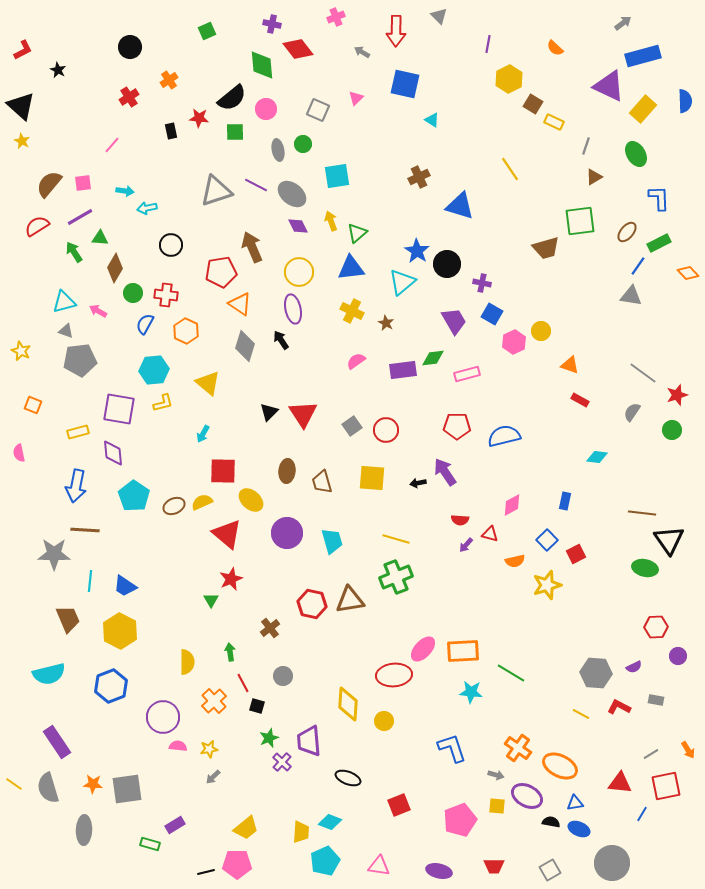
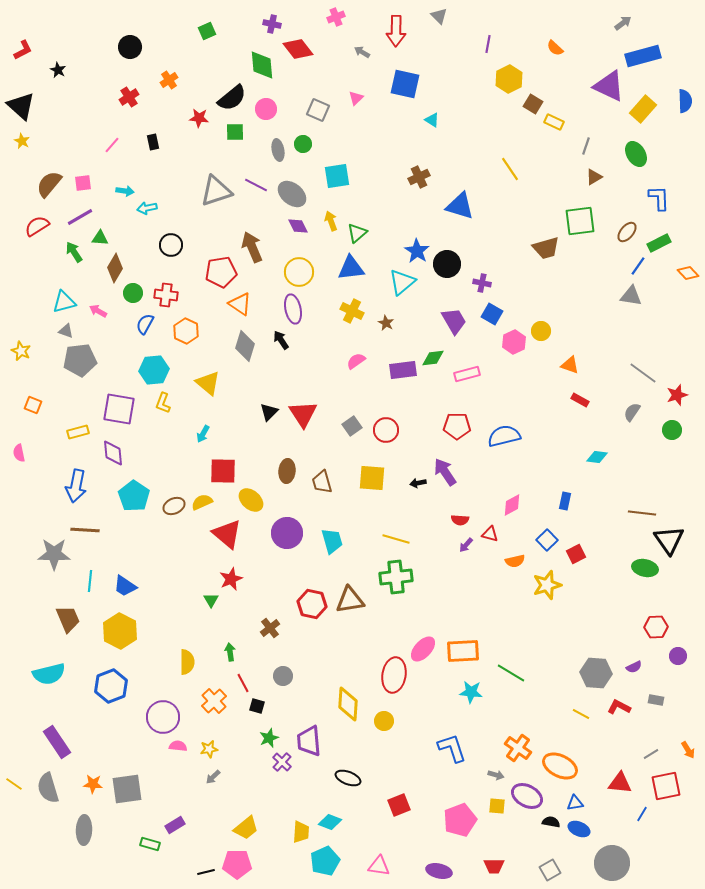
black rectangle at (171, 131): moved 18 px left, 11 px down
yellow L-shape at (163, 403): rotated 125 degrees clockwise
green cross at (396, 577): rotated 16 degrees clockwise
red ellipse at (394, 675): rotated 76 degrees counterclockwise
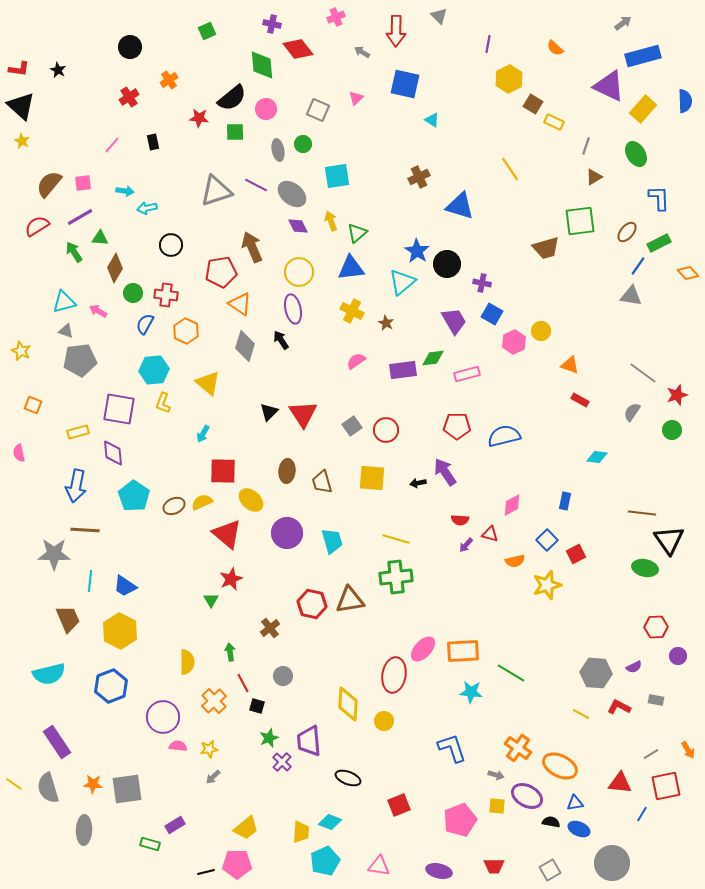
red L-shape at (23, 50): moved 4 px left, 19 px down; rotated 35 degrees clockwise
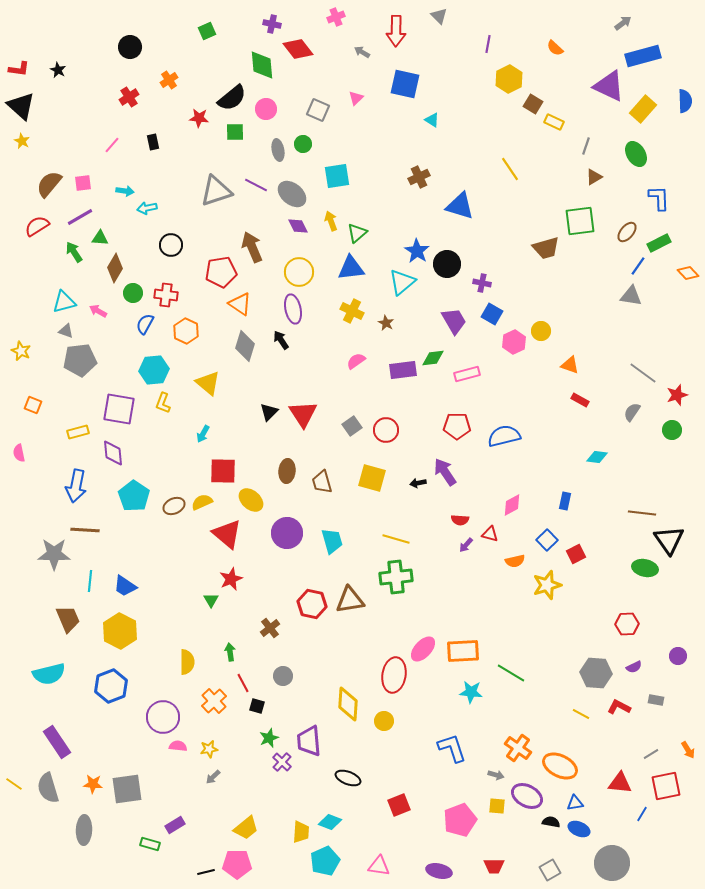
yellow square at (372, 478): rotated 12 degrees clockwise
red hexagon at (656, 627): moved 29 px left, 3 px up
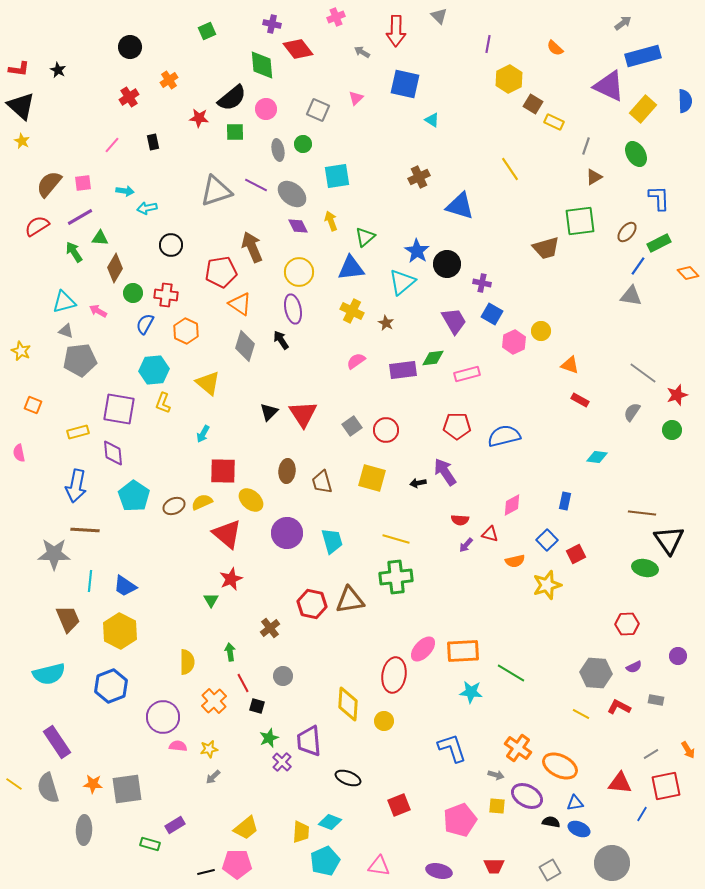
green triangle at (357, 233): moved 8 px right, 4 px down
